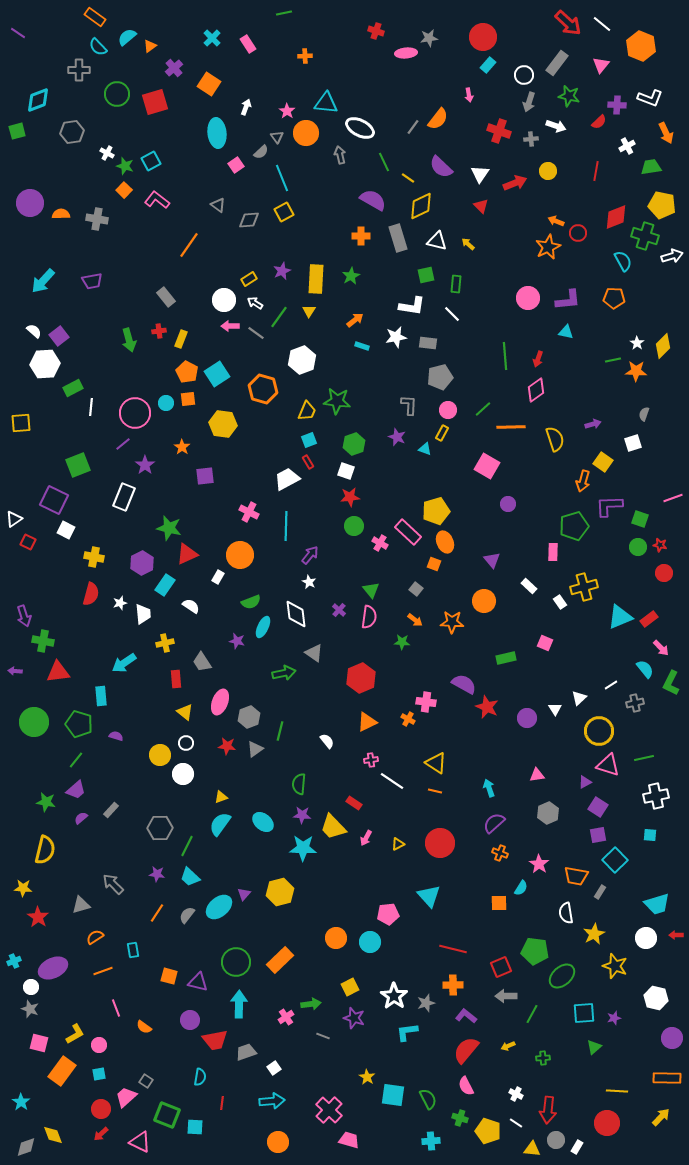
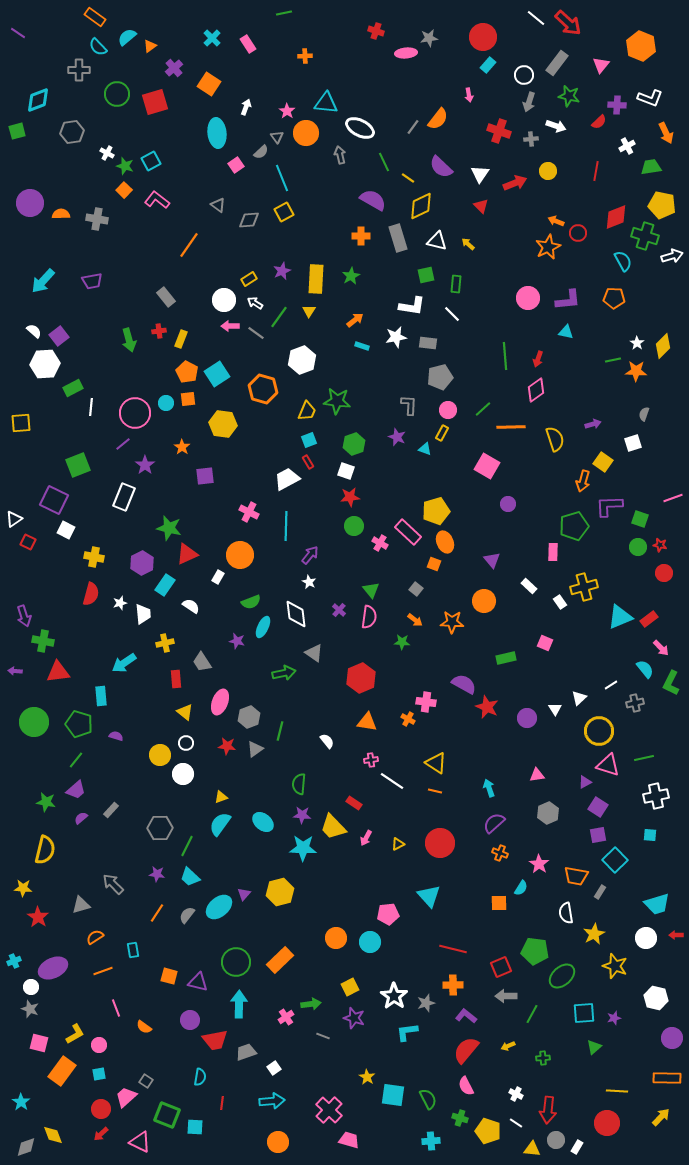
white line at (602, 24): moved 66 px left, 6 px up
orange triangle at (367, 722): rotated 35 degrees clockwise
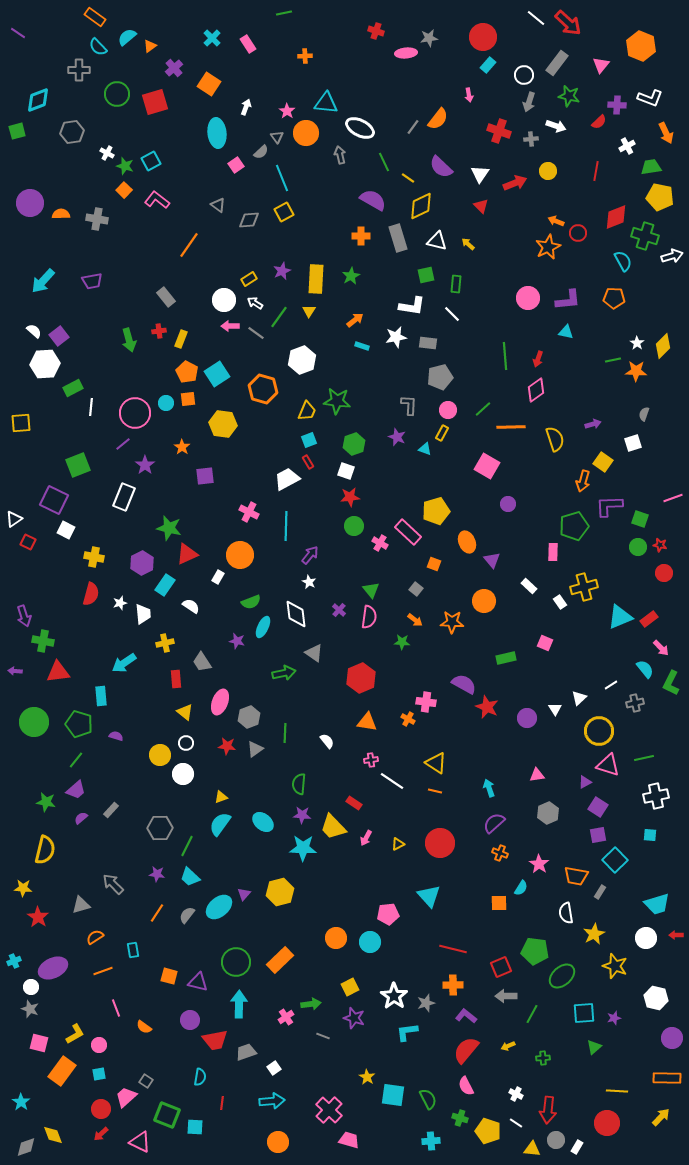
yellow pentagon at (662, 205): moved 2 px left, 8 px up
orange ellipse at (445, 542): moved 22 px right
green line at (280, 731): moved 5 px right, 2 px down; rotated 12 degrees counterclockwise
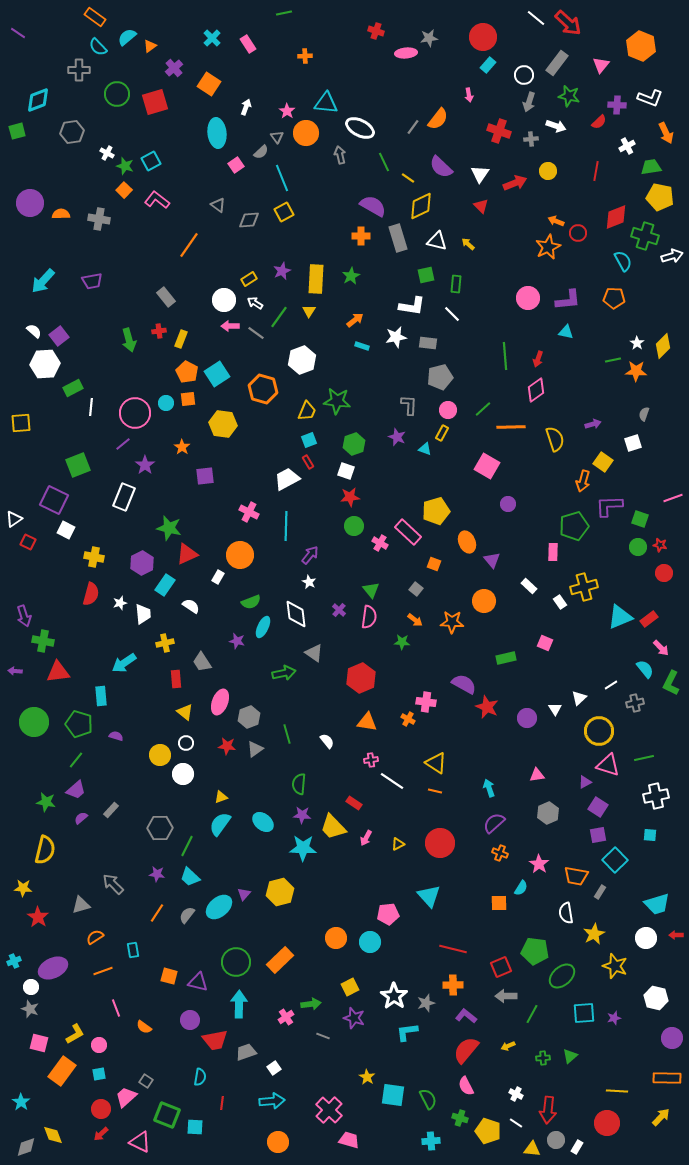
purple semicircle at (373, 200): moved 6 px down
gray cross at (97, 219): moved 2 px right
green line at (285, 733): moved 2 px right, 1 px down; rotated 18 degrees counterclockwise
green triangle at (594, 1047): moved 24 px left, 9 px down
